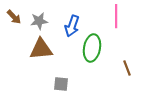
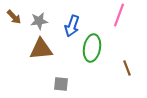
pink line: moved 3 px right, 1 px up; rotated 20 degrees clockwise
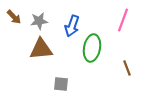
pink line: moved 4 px right, 5 px down
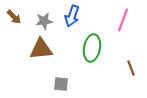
gray star: moved 5 px right
blue arrow: moved 10 px up
brown line: moved 4 px right
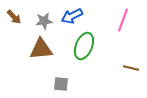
blue arrow: rotated 45 degrees clockwise
green ellipse: moved 8 px left, 2 px up; rotated 12 degrees clockwise
brown line: rotated 56 degrees counterclockwise
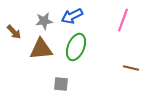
brown arrow: moved 15 px down
green ellipse: moved 8 px left, 1 px down
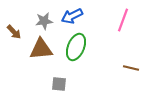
gray square: moved 2 px left
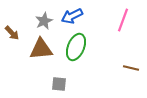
gray star: rotated 18 degrees counterclockwise
brown arrow: moved 2 px left, 1 px down
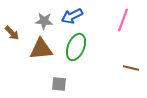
gray star: rotated 30 degrees clockwise
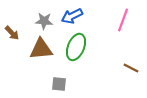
brown line: rotated 14 degrees clockwise
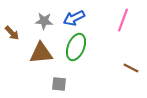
blue arrow: moved 2 px right, 2 px down
brown triangle: moved 4 px down
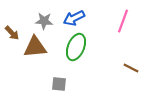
pink line: moved 1 px down
brown triangle: moved 6 px left, 6 px up
